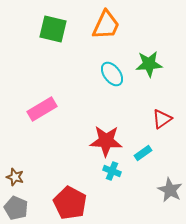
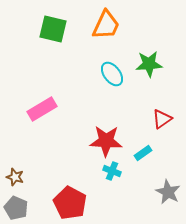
gray star: moved 2 px left, 2 px down
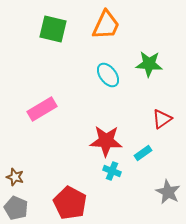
green star: rotated 8 degrees clockwise
cyan ellipse: moved 4 px left, 1 px down
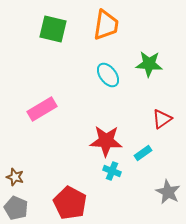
orange trapezoid: rotated 16 degrees counterclockwise
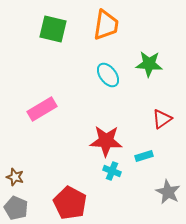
cyan rectangle: moved 1 px right, 3 px down; rotated 18 degrees clockwise
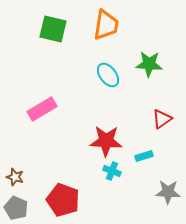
gray star: rotated 25 degrees counterclockwise
red pentagon: moved 7 px left, 3 px up; rotated 8 degrees counterclockwise
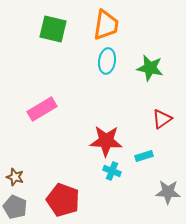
green star: moved 1 px right, 4 px down; rotated 8 degrees clockwise
cyan ellipse: moved 1 px left, 14 px up; rotated 45 degrees clockwise
gray pentagon: moved 1 px left, 1 px up
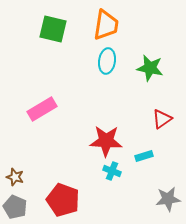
gray star: moved 7 px down; rotated 10 degrees counterclockwise
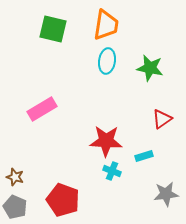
gray star: moved 2 px left, 5 px up
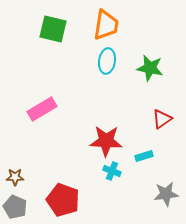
brown star: rotated 18 degrees counterclockwise
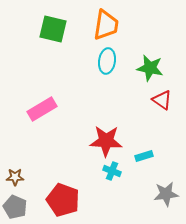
red triangle: moved 19 px up; rotated 50 degrees counterclockwise
